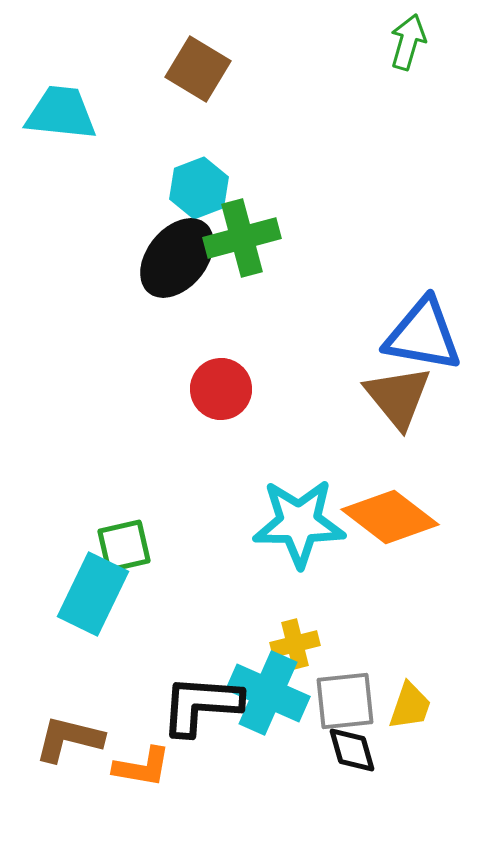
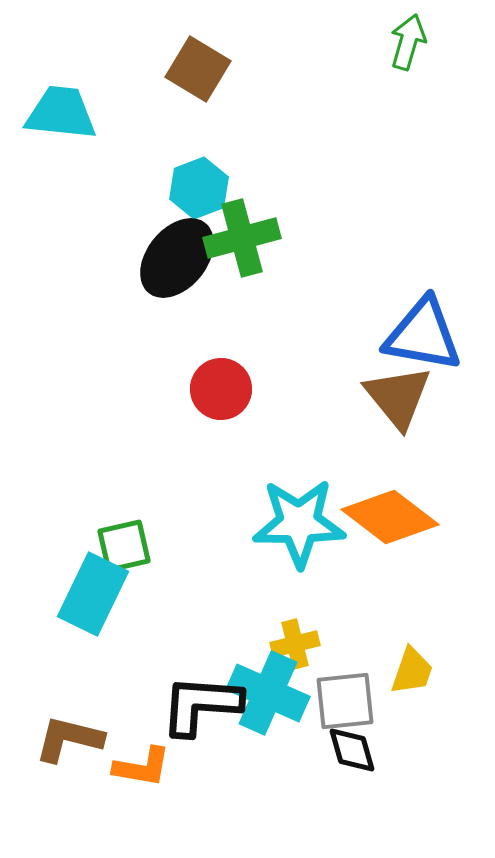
yellow trapezoid: moved 2 px right, 35 px up
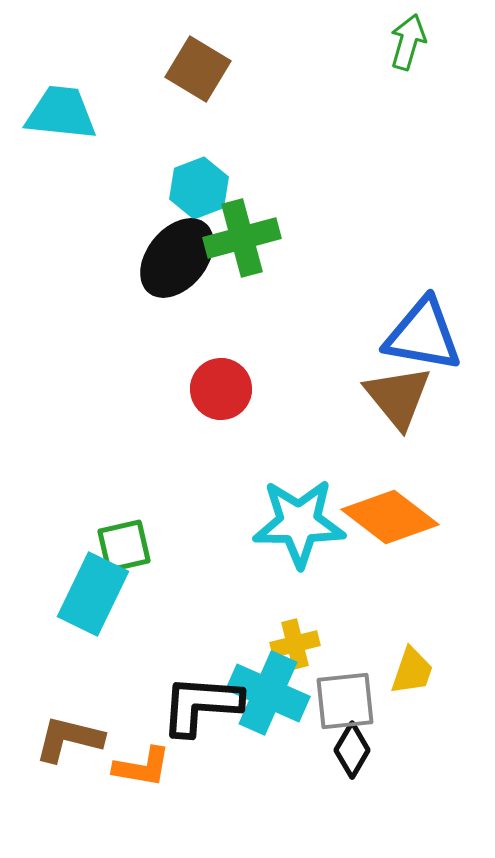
black diamond: rotated 46 degrees clockwise
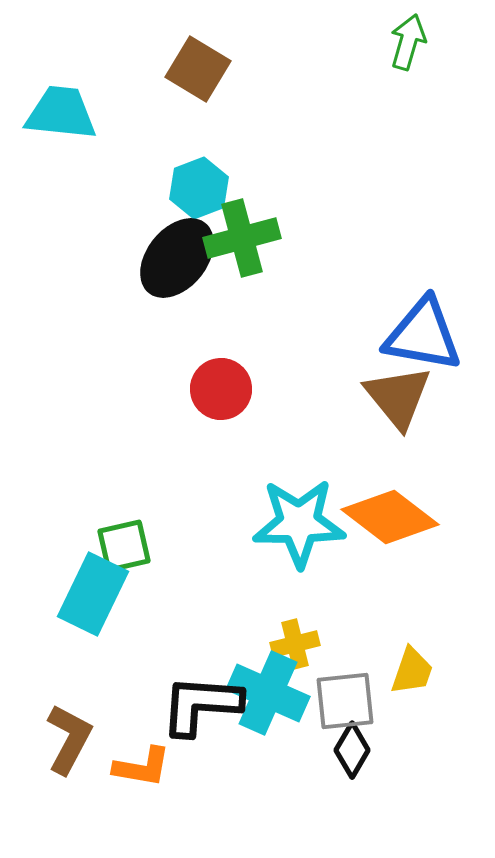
brown L-shape: rotated 104 degrees clockwise
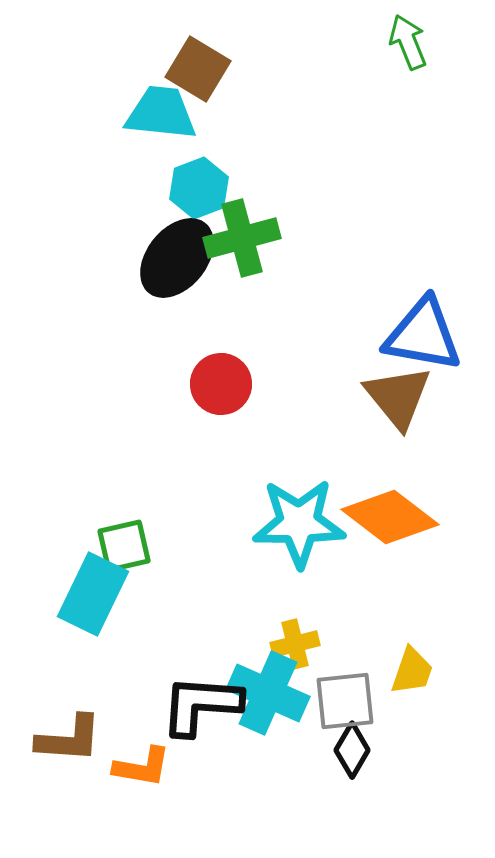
green arrow: rotated 38 degrees counterclockwise
cyan trapezoid: moved 100 px right
red circle: moved 5 px up
brown L-shape: rotated 66 degrees clockwise
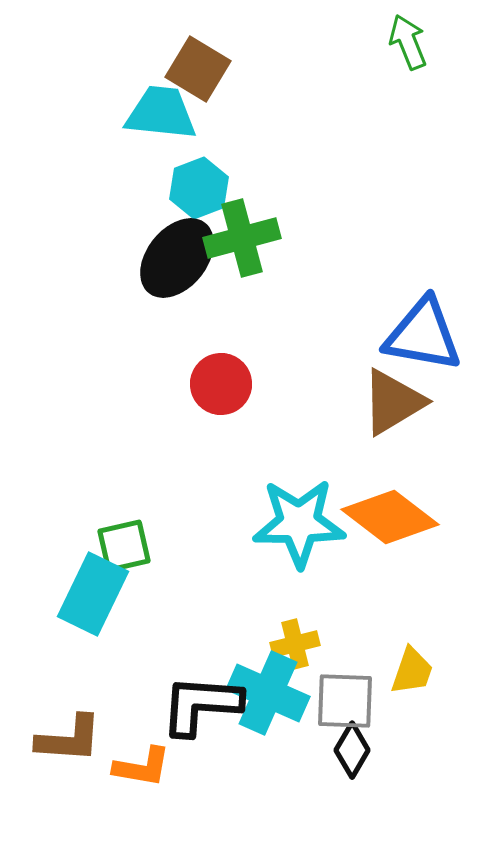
brown triangle: moved 5 px left, 5 px down; rotated 38 degrees clockwise
gray square: rotated 8 degrees clockwise
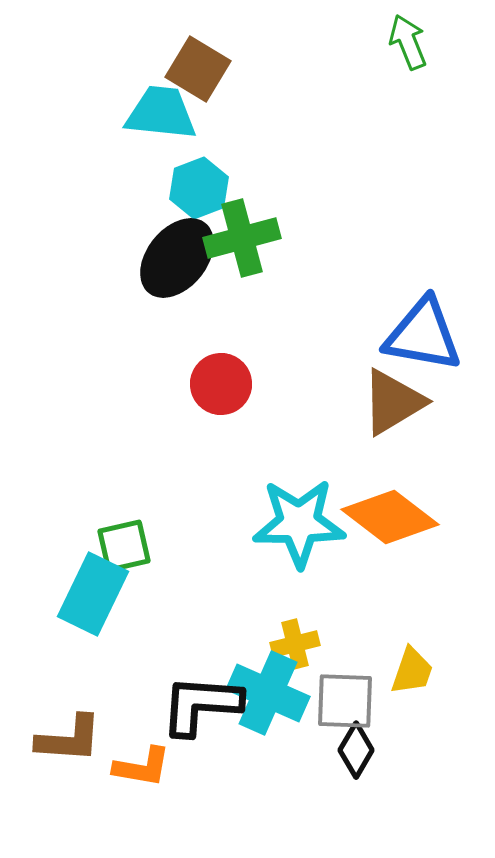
black diamond: moved 4 px right
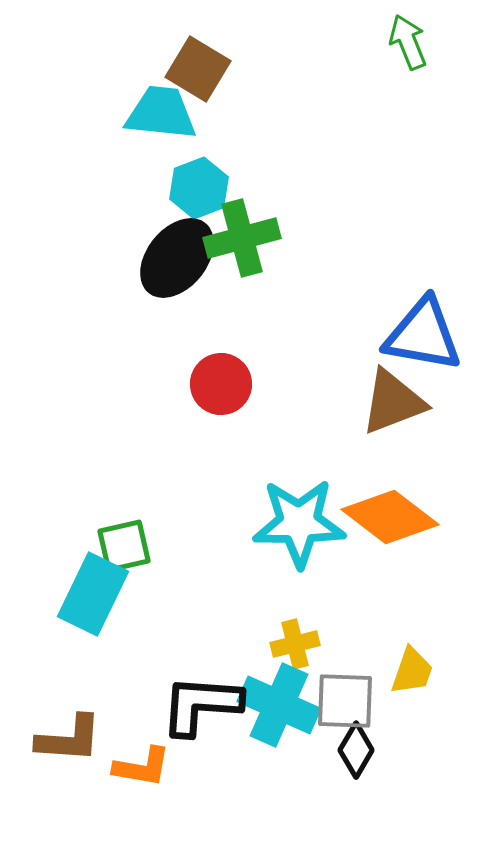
brown triangle: rotated 10 degrees clockwise
cyan cross: moved 11 px right, 12 px down
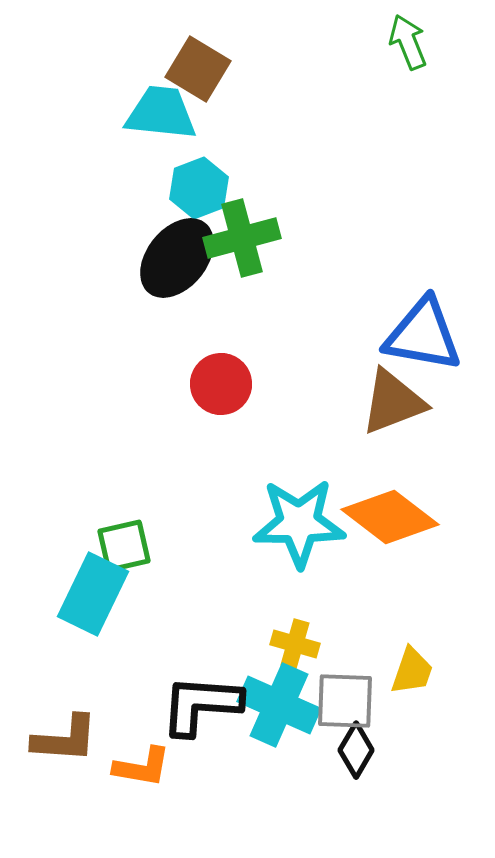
yellow cross: rotated 30 degrees clockwise
brown L-shape: moved 4 px left
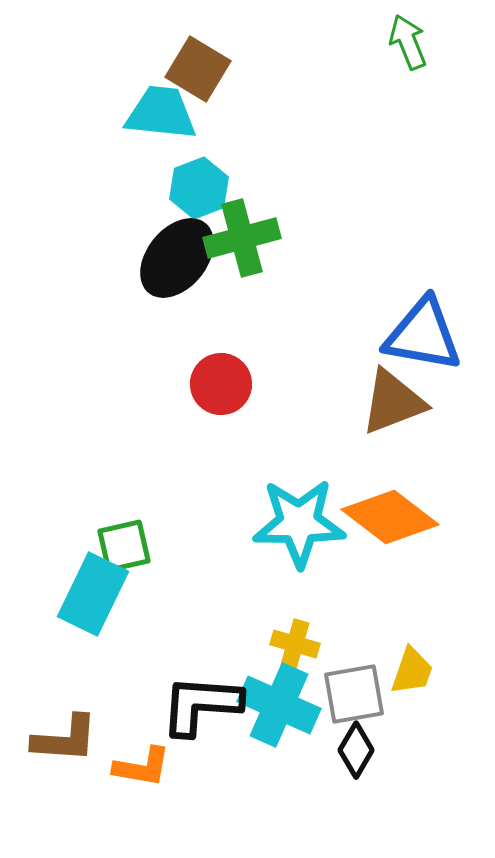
gray square: moved 9 px right, 7 px up; rotated 12 degrees counterclockwise
